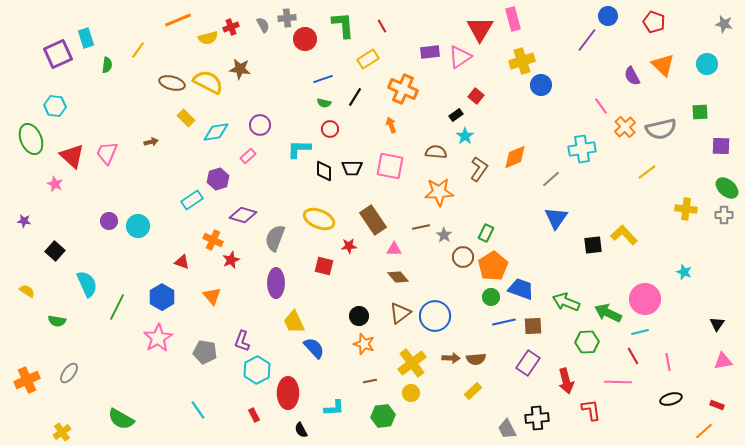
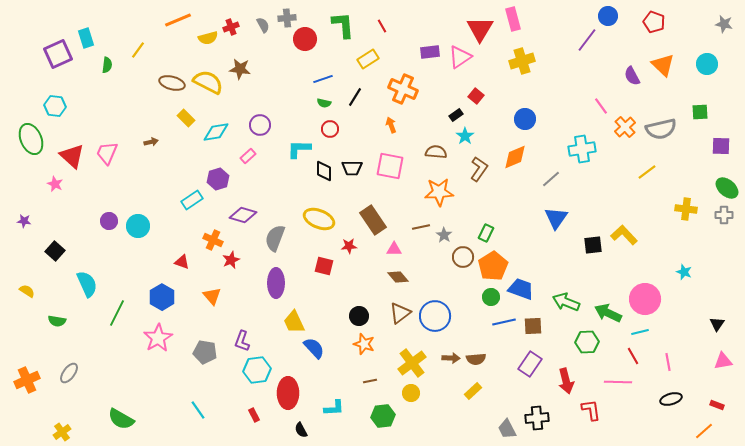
blue circle at (541, 85): moved 16 px left, 34 px down
green line at (117, 307): moved 6 px down
purple rectangle at (528, 363): moved 2 px right, 1 px down
cyan hexagon at (257, 370): rotated 20 degrees clockwise
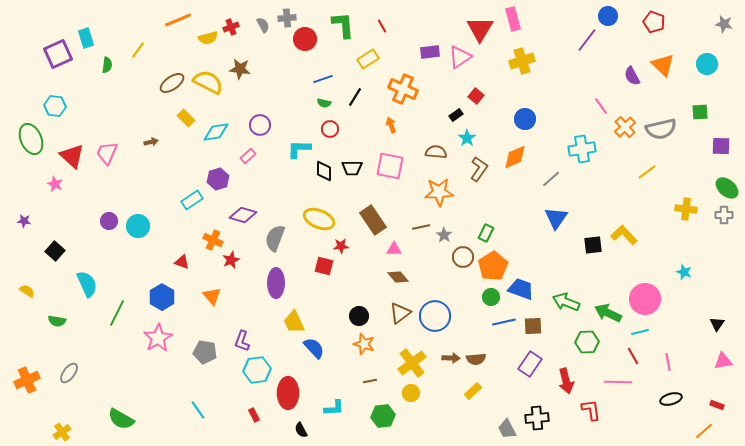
brown ellipse at (172, 83): rotated 50 degrees counterclockwise
cyan star at (465, 136): moved 2 px right, 2 px down
red star at (349, 246): moved 8 px left
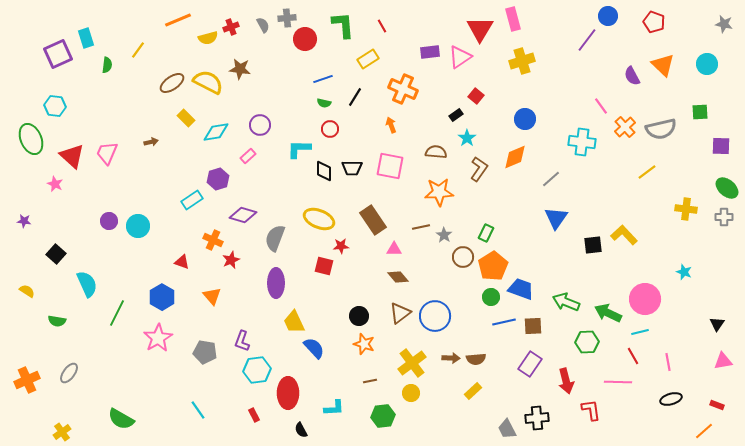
cyan cross at (582, 149): moved 7 px up; rotated 16 degrees clockwise
gray cross at (724, 215): moved 2 px down
black square at (55, 251): moved 1 px right, 3 px down
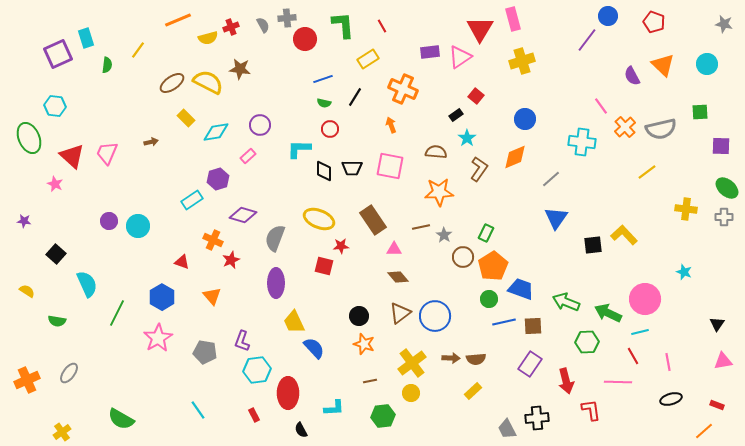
green ellipse at (31, 139): moved 2 px left, 1 px up
green circle at (491, 297): moved 2 px left, 2 px down
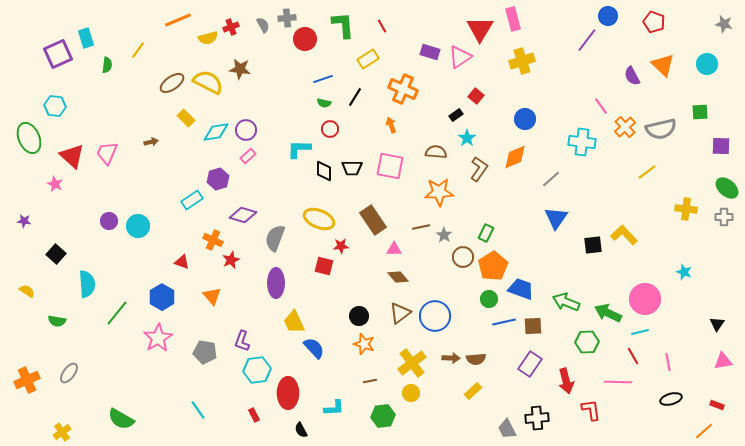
purple rectangle at (430, 52): rotated 24 degrees clockwise
purple circle at (260, 125): moved 14 px left, 5 px down
cyan semicircle at (87, 284): rotated 20 degrees clockwise
green line at (117, 313): rotated 12 degrees clockwise
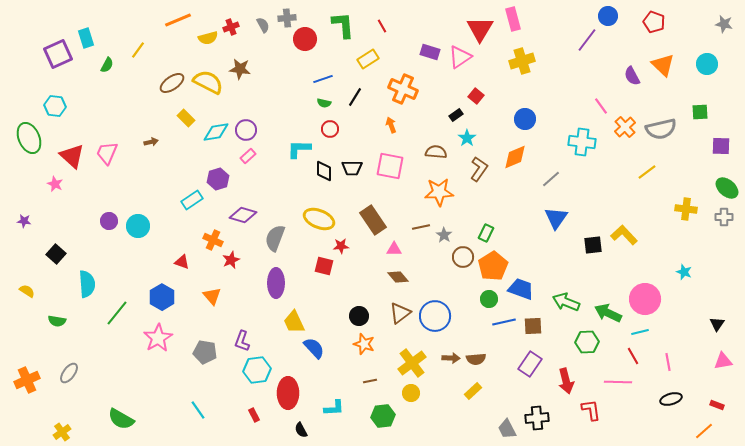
green semicircle at (107, 65): rotated 21 degrees clockwise
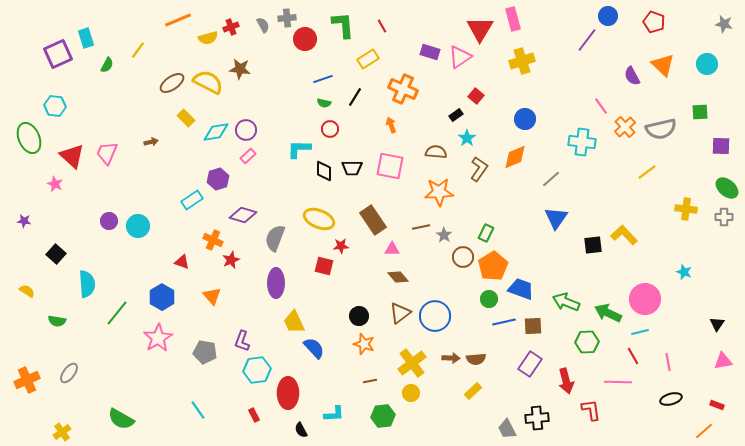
pink triangle at (394, 249): moved 2 px left
cyan L-shape at (334, 408): moved 6 px down
